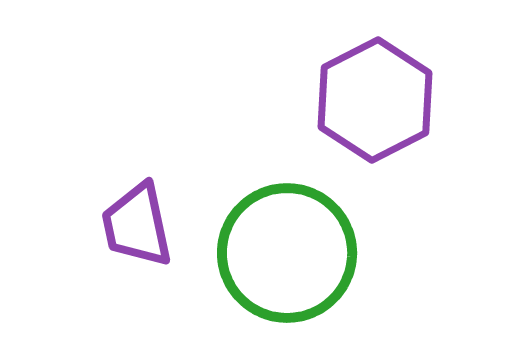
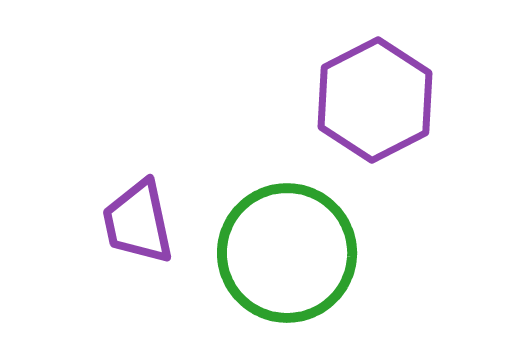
purple trapezoid: moved 1 px right, 3 px up
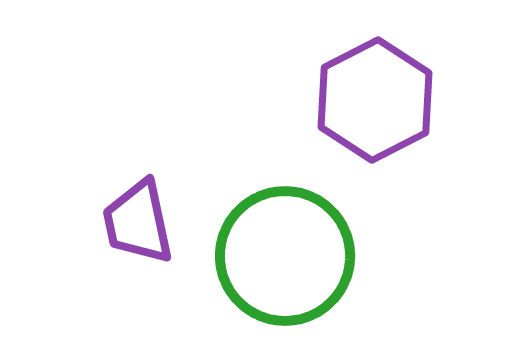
green circle: moved 2 px left, 3 px down
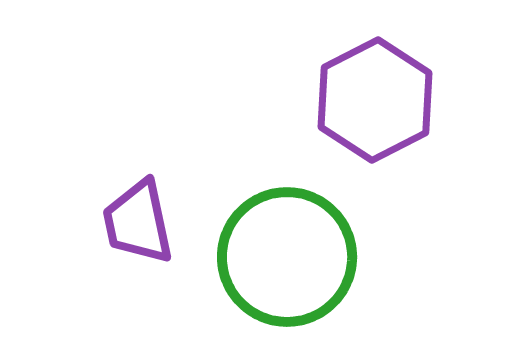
green circle: moved 2 px right, 1 px down
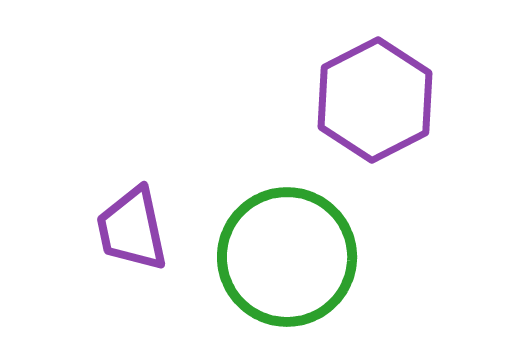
purple trapezoid: moved 6 px left, 7 px down
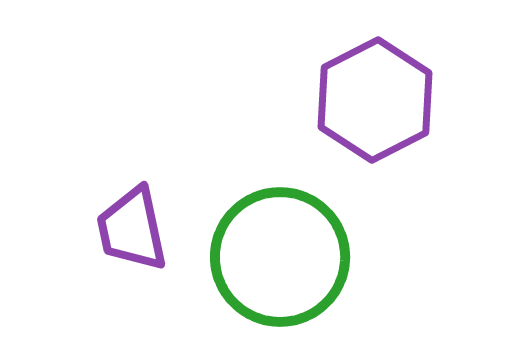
green circle: moved 7 px left
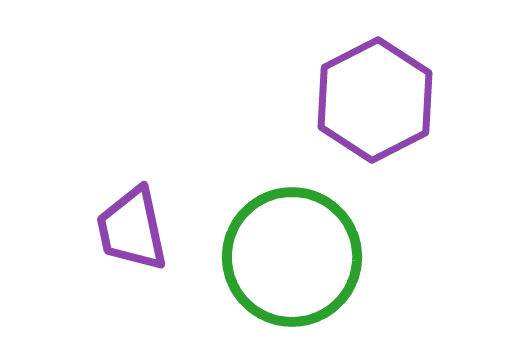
green circle: moved 12 px right
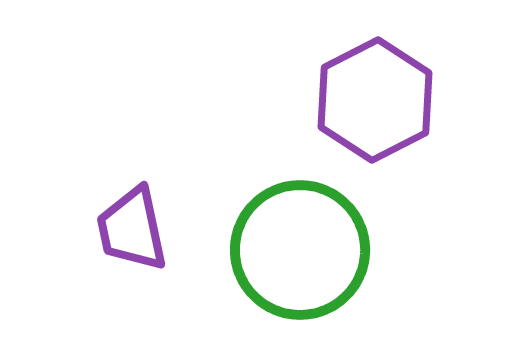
green circle: moved 8 px right, 7 px up
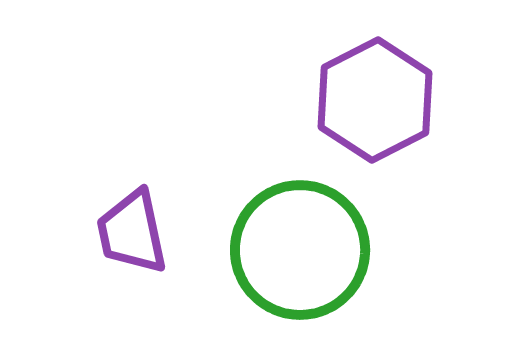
purple trapezoid: moved 3 px down
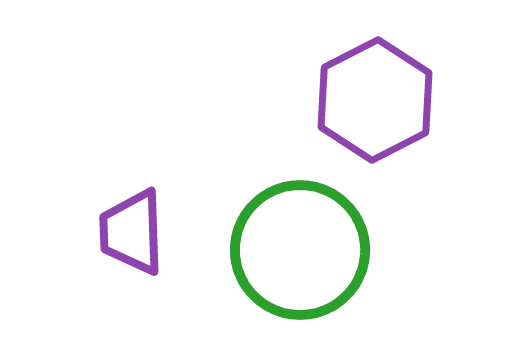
purple trapezoid: rotated 10 degrees clockwise
